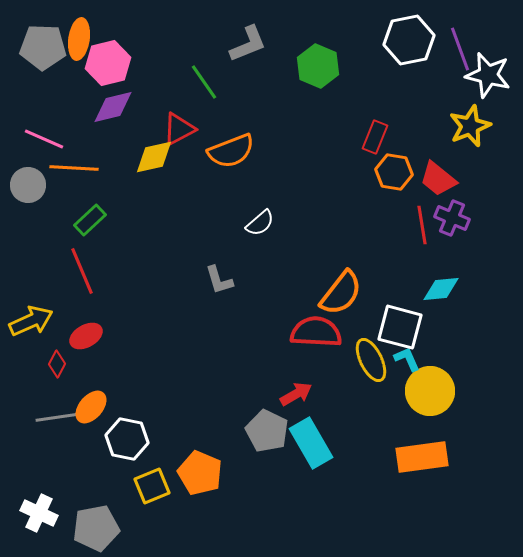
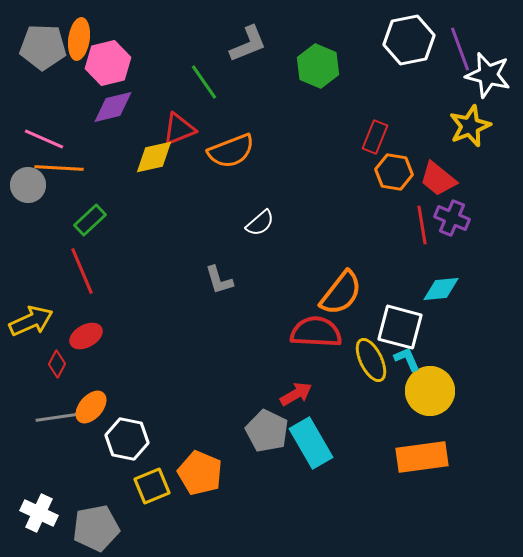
red triangle at (179, 129): rotated 6 degrees clockwise
orange line at (74, 168): moved 15 px left
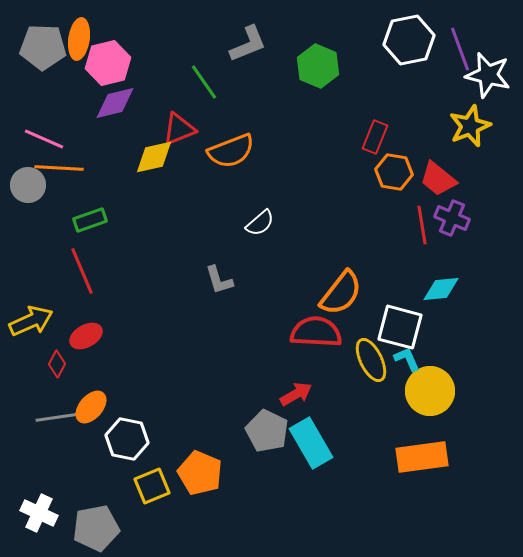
purple diamond at (113, 107): moved 2 px right, 4 px up
green rectangle at (90, 220): rotated 24 degrees clockwise
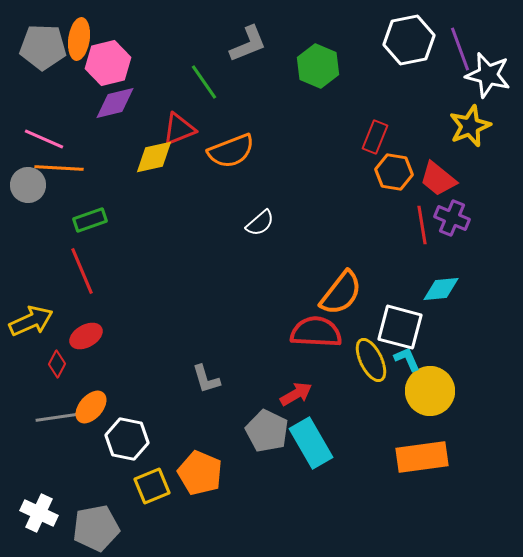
gray L-shape at (219, 280): moved 13 px left, 99 px down
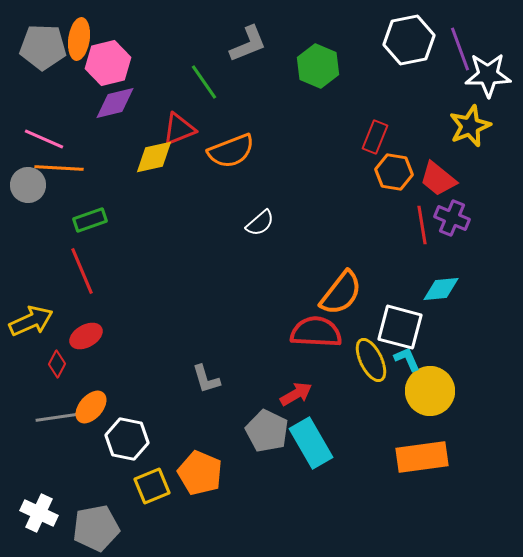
white star at (488, 75): rotated 15 degrees counterclockwise
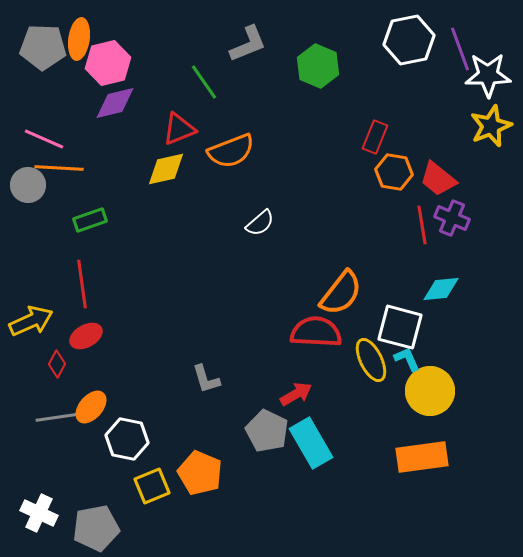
yellow star at (470, 126): moved 21 px right
yellow diamond at (154, 157): moved 12 px right, 12 px down
red line at (82, 271): moved 13 px down; rotated 15 degrees clockwise
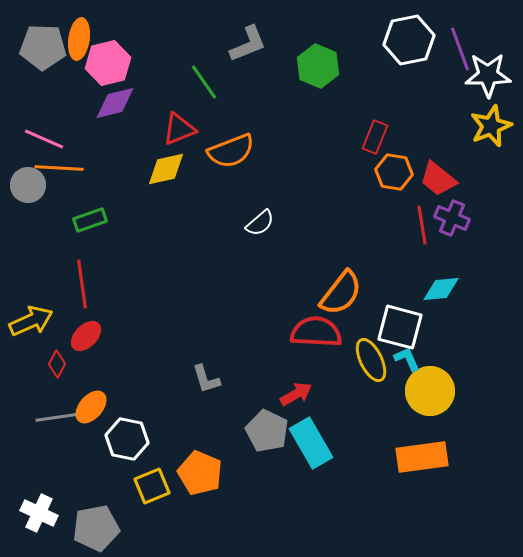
red ellipse at (86, 336): rotated 16 degrees counterclockwise
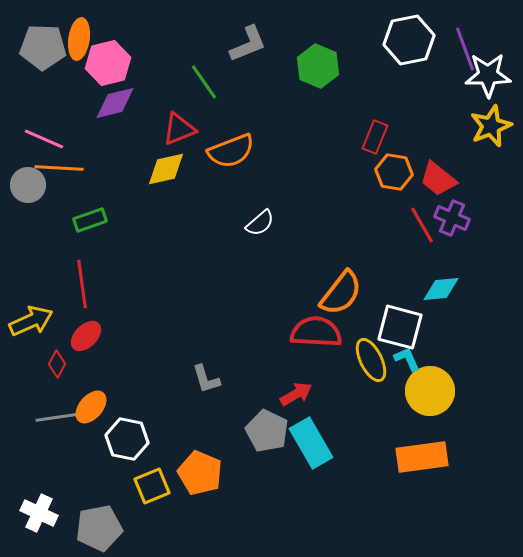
purple line at (460, 49): moved 5 px right
red line at (422, 225): rotated 21 degrees counterclockwise
gray pentagon at (96, 528): moved 3 px right
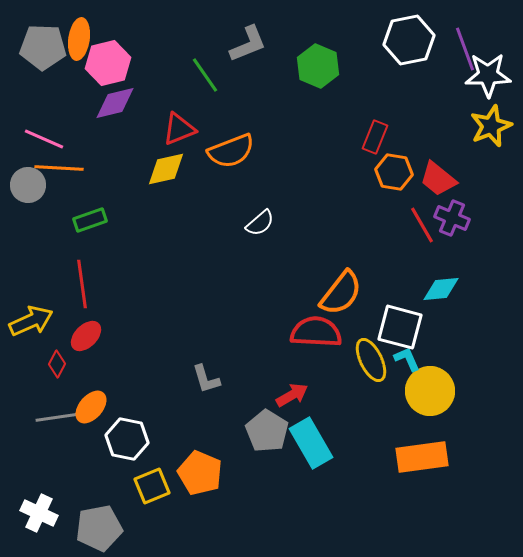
green line at (204, 82): moved 1 px right, 7 px up
red arrow at (296, 394): moved 4 px left, 1 px down
gray pentagon at (267, 431): rotated 6 degrees clockwise
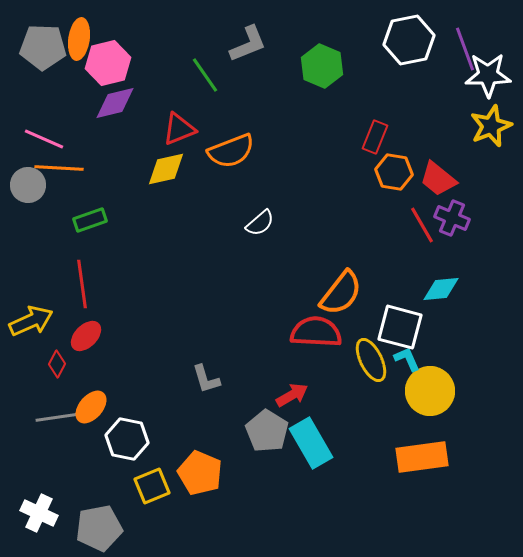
green hexagon at (318, 66): moved 4 px right
